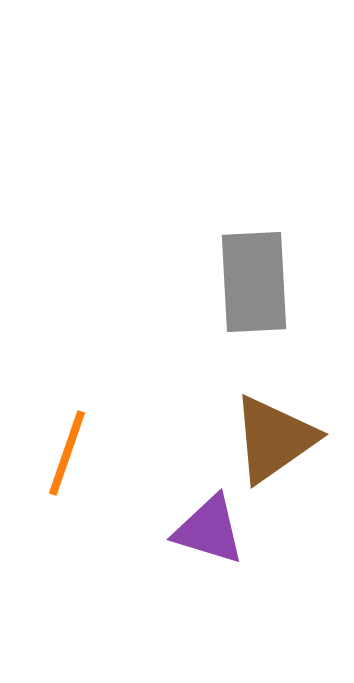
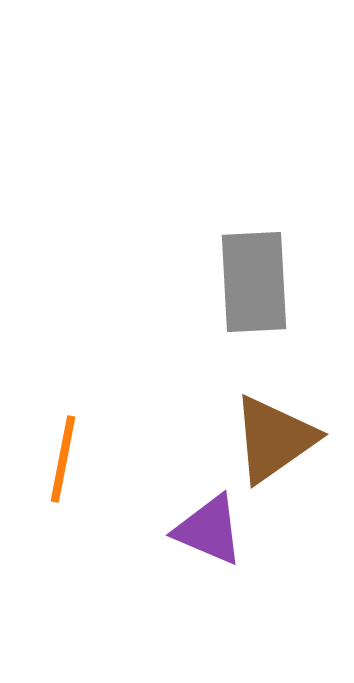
orange line: moved 4 px left, 6 px down; rotated 8 degrees counterclockwise
purple triangle: rotated 6 degrees clockwise
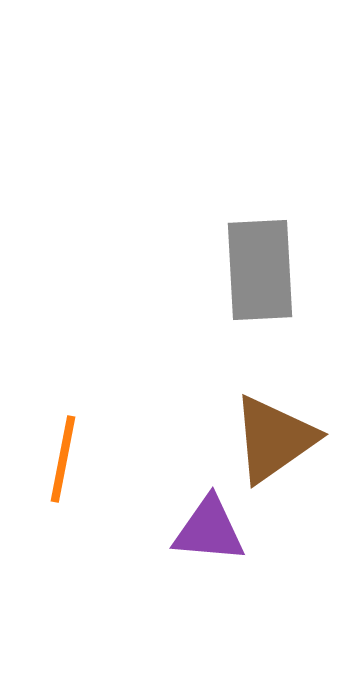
gray rectangle: moved 6 px right, 12 px up
purple triangle: rotated 18 degrees counterclockwise
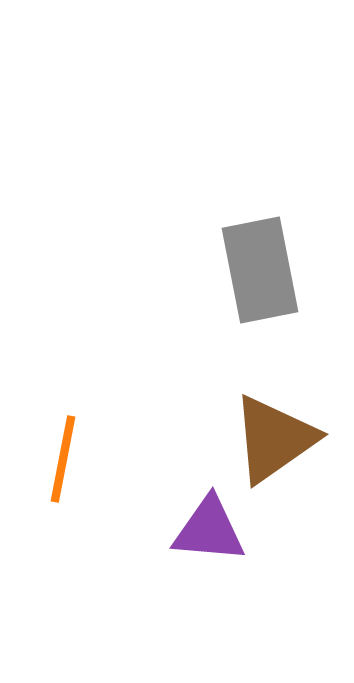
gray rectangle: rotated 8 degrees counterclockwise
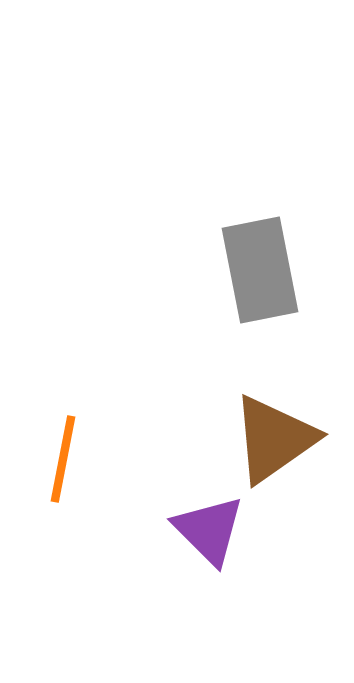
purple triangle: rotated 40 degrees clockwise
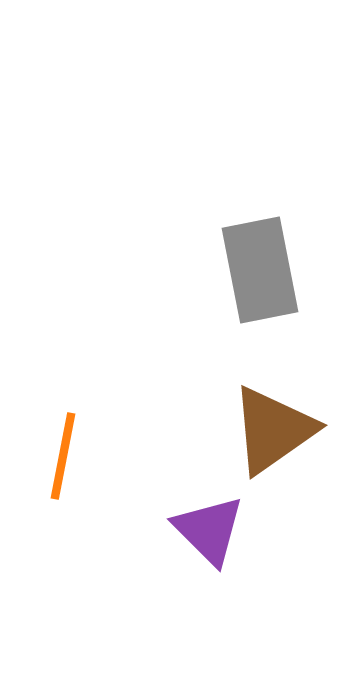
brown triangle: moved 1 px left, 9 px up
orange line: moved 3 px up
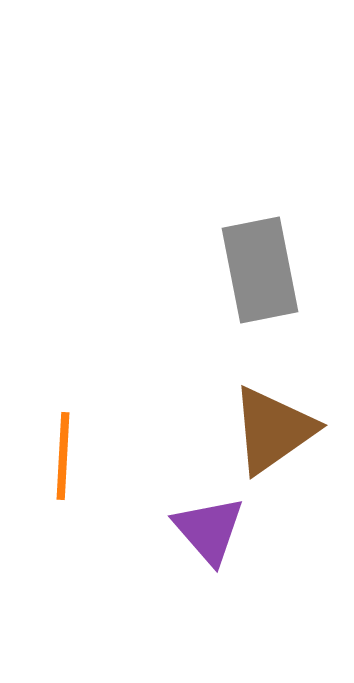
orange line: rotated 8 degrees counterclockwise
purple triangle: rotated 4 degrees clockwise
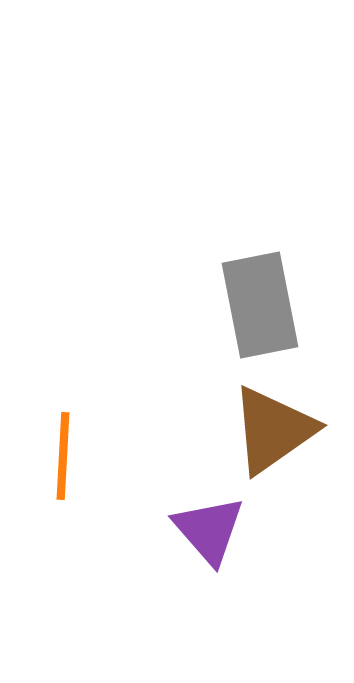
gray rectangle: moved 35 px down
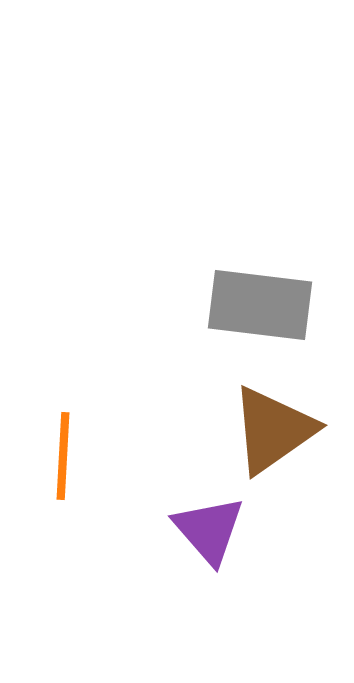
gray rectangle: rotated 72 degrees counterclockwise
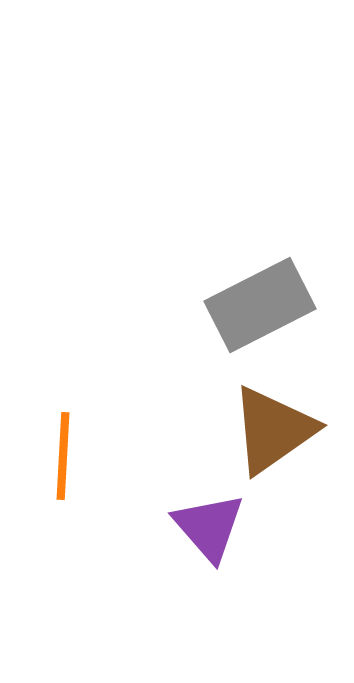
gray rectangle: rotated 34 degrees counterclockwise
purple triangle: moved 3 px up
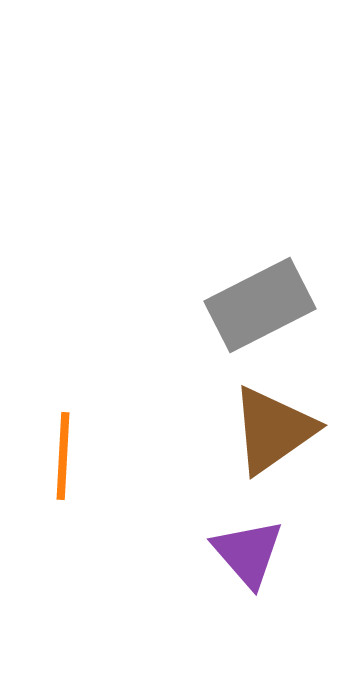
purple triangle: moved 39 px right, 26 px down
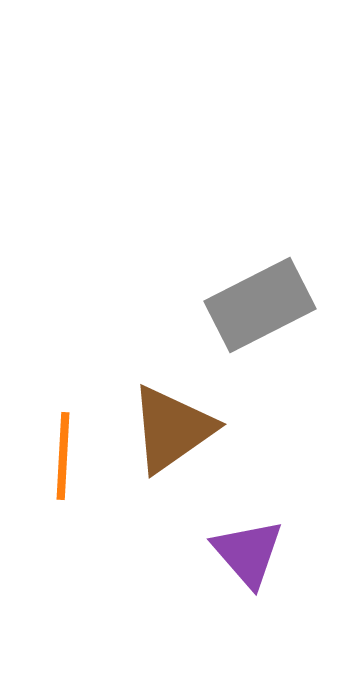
brown triangle: moved 101 px left, 1 px up
